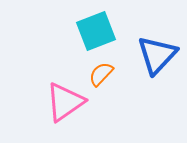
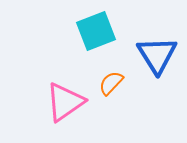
blue triangle: rotated 15 degrees counterclockwise
orange semicircle: moved 10 px right, 9 px down
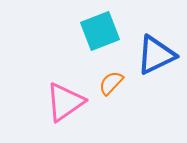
cyan square: moved 4 px right
blue triangle: moved 1 px left; rotated 36 degrees clockwise
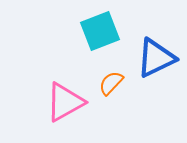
blue triangle: moved 3 px down
pink triangle: rotated 6 degrees clockwise
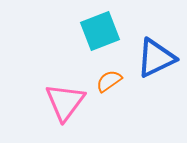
orange semicircle: moved 2 px left, 2 px up; rotated 12 degrees clockwise
pink triangle: rotated 24 degrees counterclockwise
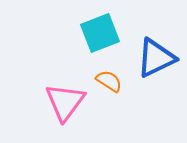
cyan square: moved 2 px down
orange semicircle: rotated 68 degrees clockwise
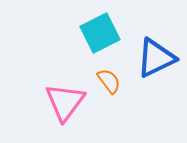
cyan square: rotated 6 degrees counterclockwise
orange semicircle: rotated 20 degrees clockwise
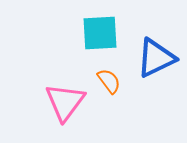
cyan square: rotated 24 degrees clockwise
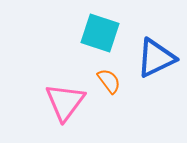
cyan square: rotated 21 degrees clockwise
